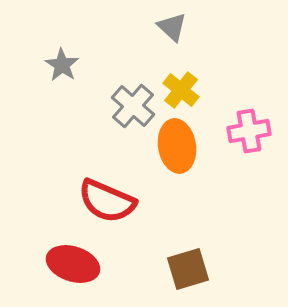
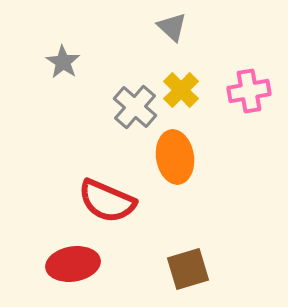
gray star: moved 1 px right, 3 px up
yellow cross: rotated 6 degrees clockwise
gray cross: moved 2 px right, 1 px down
pink cross: moved 40 px up
orange ellipse: moved 2 px left, 11 px down
red ellipse: rotated 27 degrees counterclockwise
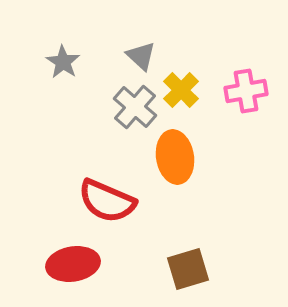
gray triangle: moved 31 px left, 29 px down
pink cross: moved 3 px left
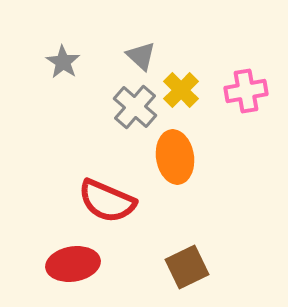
brown square: moved 1 px left, 2 px up; rotated 9 degrees counterclockwise
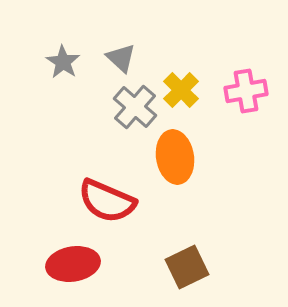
gray triangle: moved 20 px left, 2 px down
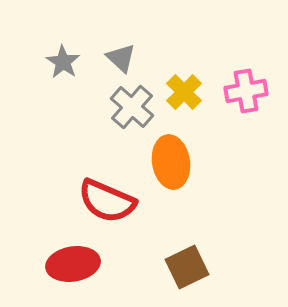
yellow cross: moved 3 px right, 2 px down
gray cross: moved 3 px left
orange ellipse: moved 4 px left, 5 px down
